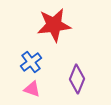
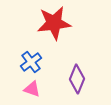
red star: moved 2 px up
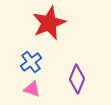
red star: moved 5 px left; rotated 16 degrees counterclockwise
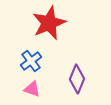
blue cross: moved 1 px up
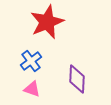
red star: moved 2 px left, 1 px up
purple diamond: rotated 20 degrees counterclockwise
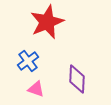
blue cross: moved 3 px left
pink triangle: moved 4 px right
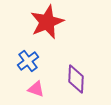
purple diamond: moved 1 px left
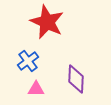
red star: rotated 24 degrees counterclockwise
pink triangle: rotated 18 degrees counterclockwise
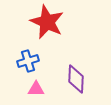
blue cross: rotated 20 degrees clockwise
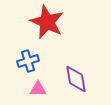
purple diamond: rotated 12 degrees counterclockwise
pink triangle: moved 2 px right
